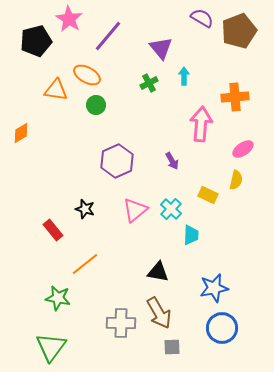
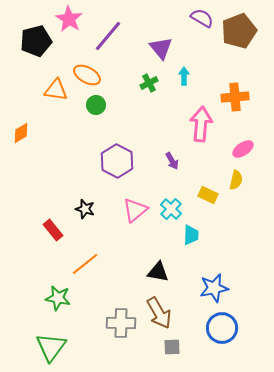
purple hexagon: rotated 8 degrees counterclockwise
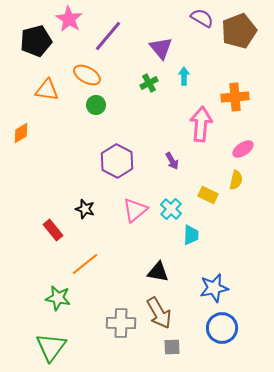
orange triangle: moved 9 px left
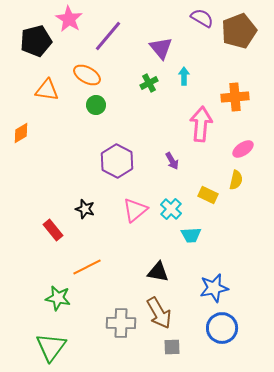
cyan trapezoid: rotated 85 degrees clockwise
orange line: moved 2 px right, 3 px down; rotated 12 degrees clockwise
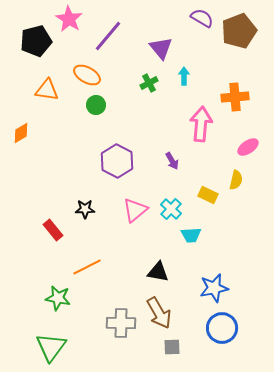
pink ellipse: moved 5 px right, 2 px up
black star: rotated 18 degrees counterclockwise
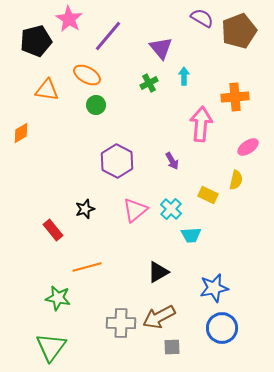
black star: rotated 18 degrees counterclockwise
orange line: rotated 12 degrees clockwise
black triangle: rotated 40 degrees counterclockwise
brown arrow: moved 4 px down; rotated 92 degrees clockwise
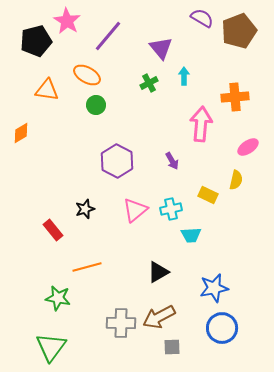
pink star: moved 2 px left, 2 px down
cyan cross: rotated 35 degrees clockwise
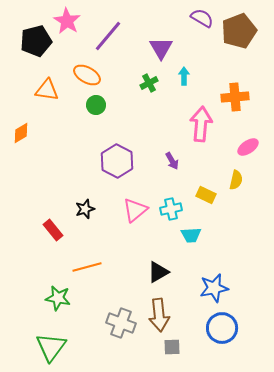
purple triangle: rotated 10 degrees clockwise
yellow rectangle: moved 2 px left
brown arrow: moved 2 px up; rotated 68 degrees counterclockwise
gray cross: rotated 20 degrees clockwise
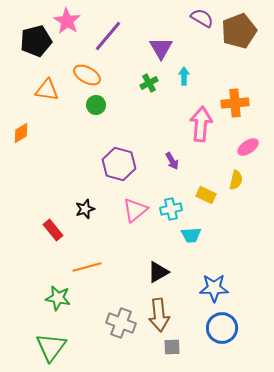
orange cross: moved 6 px down
purple hexagon: moved 2 px right, 3 px down; rotated 12 degrees counterclockwise
blue star: rotated 12 degrees clockwise
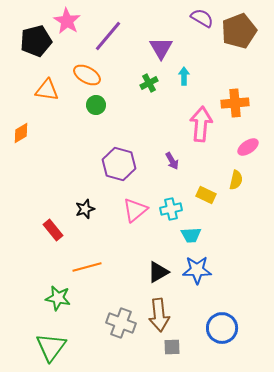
blue star: moved 17 px left, 18 px up
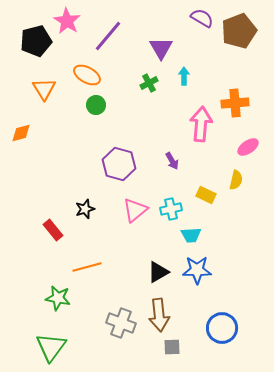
orange triangle: moved 3 px left, 1 px up; rotated 50 degrees clockwise
orange diamond: rotated 15 degrees clockwise
